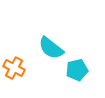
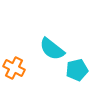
cyan semicircle: moved 1 px right, 1 px down
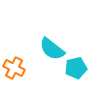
cyan pentagon: moved 1 px left, 2 px up
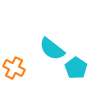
cyan pentagon: rotated 25 degrees counterclockwise
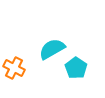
cyan semicircle: rotated 112 degrees clockwise
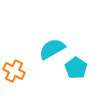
orange cross: moved 3 px down
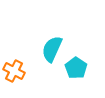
cyan semicircle: rotated 36 degrees counterclockwise
